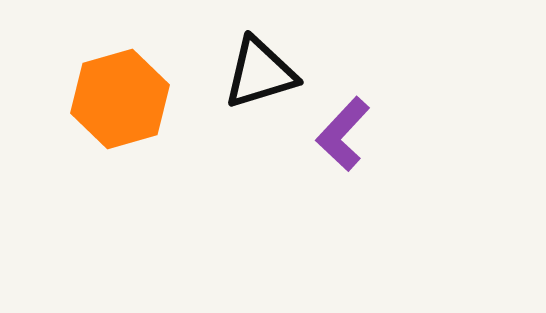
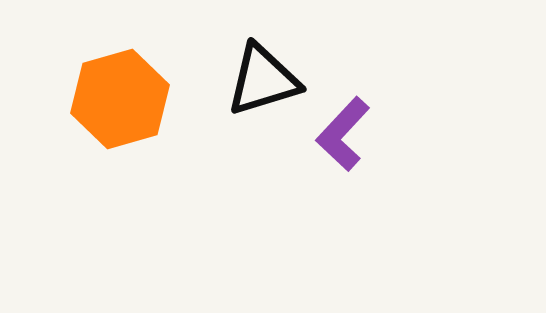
black triangle: moved 3 px right, 7 px down
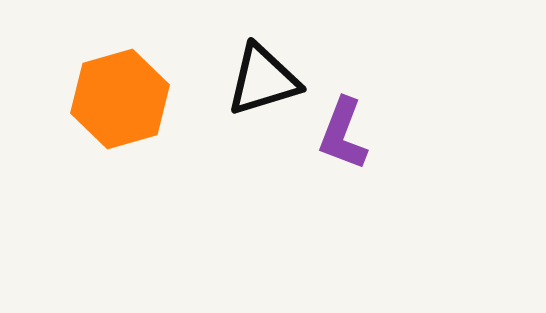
purple L-shape: rotated 22 degrees counterclockwise
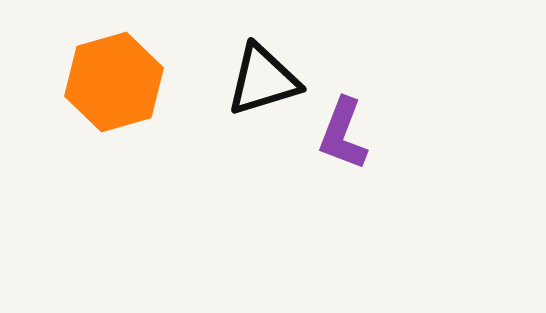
orange hexagon: moved 6 px left, 17 px up
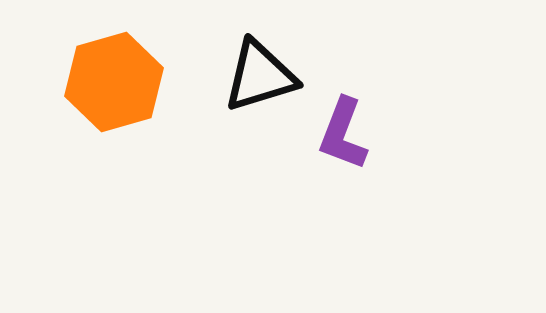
black triangle: moved 3 px left, 4 px up
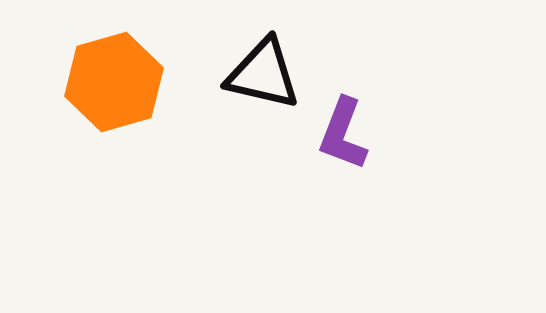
black triangle: moved 3 px right, 2 px up; rotated 30 degrees clockwise
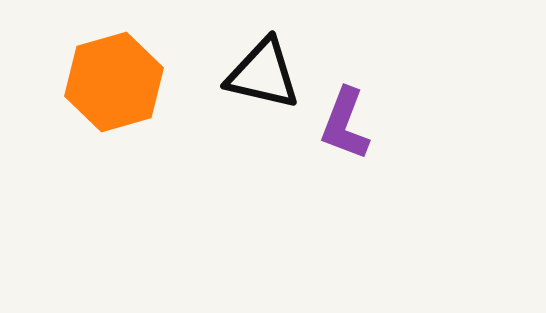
purple L-shape: moved 2 px right, 10 px up
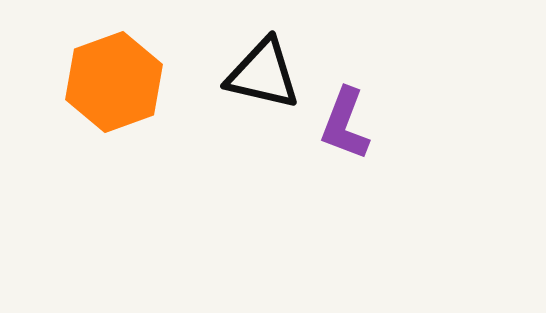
orange hexagon: rotated 4 degrees counterclockwise
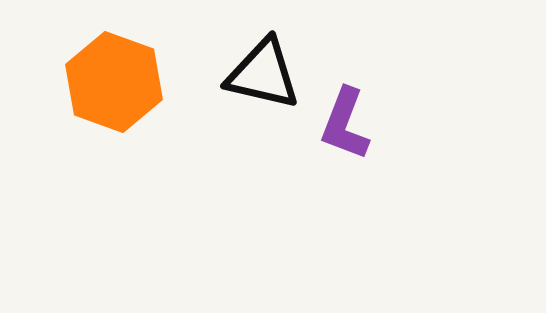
orange hexagon: rotated 20 degrees counterclockwise
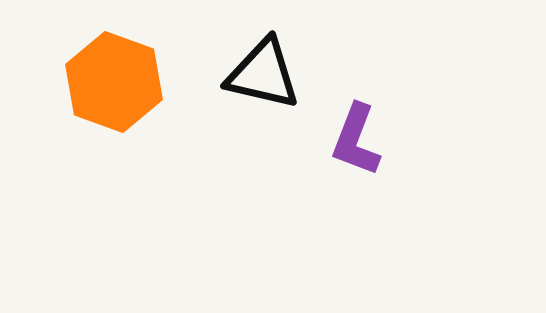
purple L-shape: moved 11 px right, 16 px down
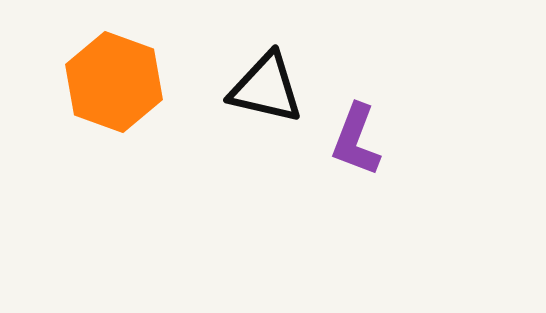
black triangle: moved 3 px right, 14 px down
